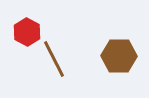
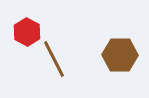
brown hexagon: moved 1 px right, 1 px up
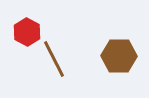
brown hexagon: moved 1 px left, 1 px down
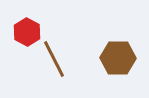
brown hexagon: moved 1 px left, 2 px down
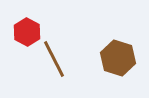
brown hexagon: rotated 16 degrees clockwise
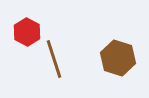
brown line: rotated 9 degrees clockwise
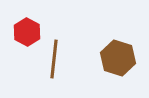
brown line: rotated 24 degrees clockwise
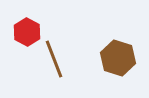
brown line: rotated 27 degrees counterclockwise
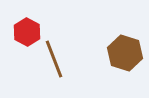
brown hexagon: moved 7 px right, 5 px up
